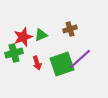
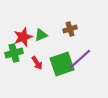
red arrow: rotated 16 degrees counterclockwise
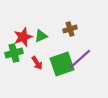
green triangle: moved 1 px down
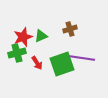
green cross: moved 3 px right
purple line: moved 2 px right, 1 px up; rotated 50 degrees clockwise
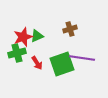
green triangle: moved 4 px left
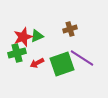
purple line: rotated 25 degrees clockwise
red arrow: rotated 96 degrees clockwise
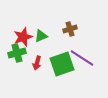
green triangle: moved 4 px right
red arrow: rotated 48 degrees counterclockwise
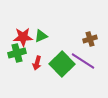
brown cross: moved 20 px right, 10 px down
red star: rotated 18 degrees clockwise
purple line: moved 1 px right, 3 px down
green square: rotated 25 degrees counterclockwise
